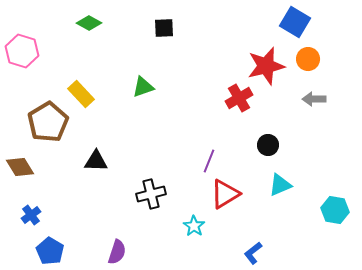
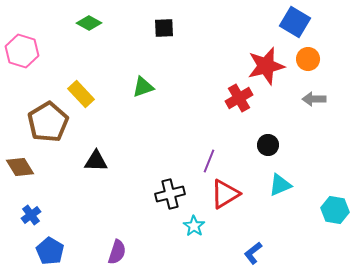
black cross: moved 19 px right
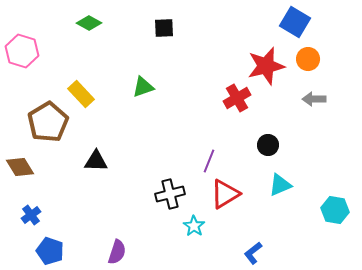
red cross: moved 2 px left
blue pentagon: rotated 12 degrees counterclockwise
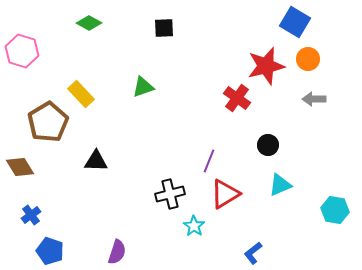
red cross: rotated 24 degrees counterclockwise
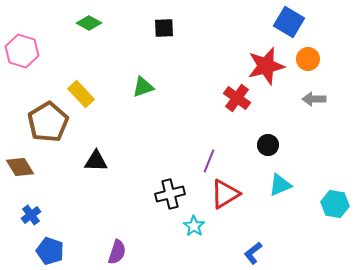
blue square: moved 6 px left
cyan hexagon: moved 6 px up
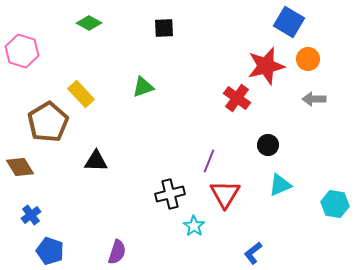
red triangle: rotated 28 degrees counterclockwise
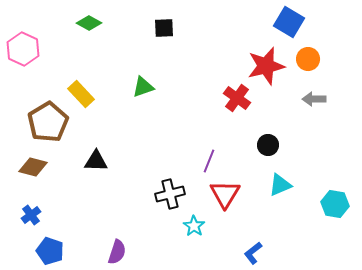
pink hexagon: moved 1 px right, 2 px up; rotated 8 degrees clockwise
brown diamond: moved 13 px right; rotated 44 degrees counterclockwise
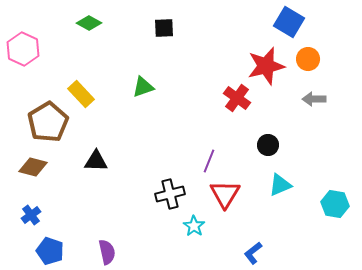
purple semicircle: moved 10 px left; rotated 30 degrees counterclockwise
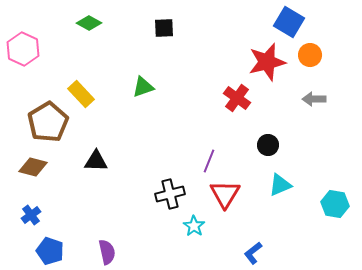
orange circle: moved 2 px right, 4 px up
red star: moved 1 px right, 4 px up
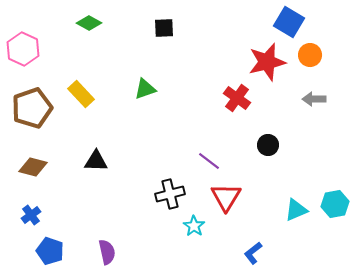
green triangle: moved 2 px right, 2 px down
brown pentagon: moved 16 px left, 14 px up; rotated 12 degrees clockwise
purple line: rotated 75 degrees counterclockwise
cyan triangle: moved 16 px right, 25 px down
red triangle: moved 1 px right, 3 px down
cyan hexagon: rotated 20 degrees counterclockwise
